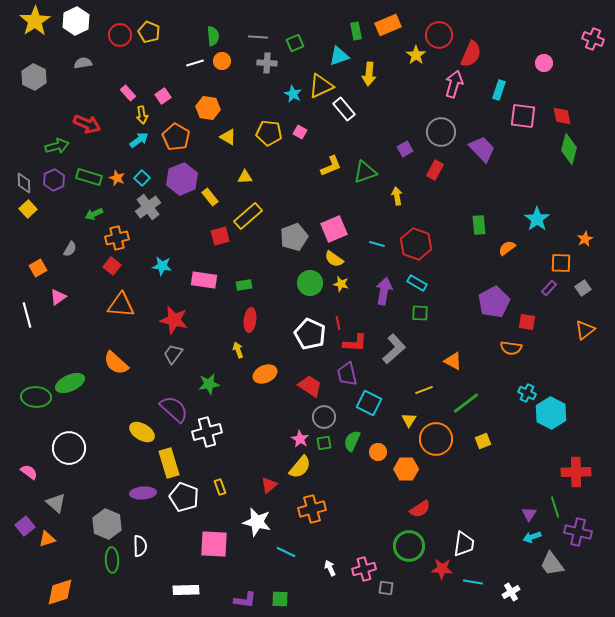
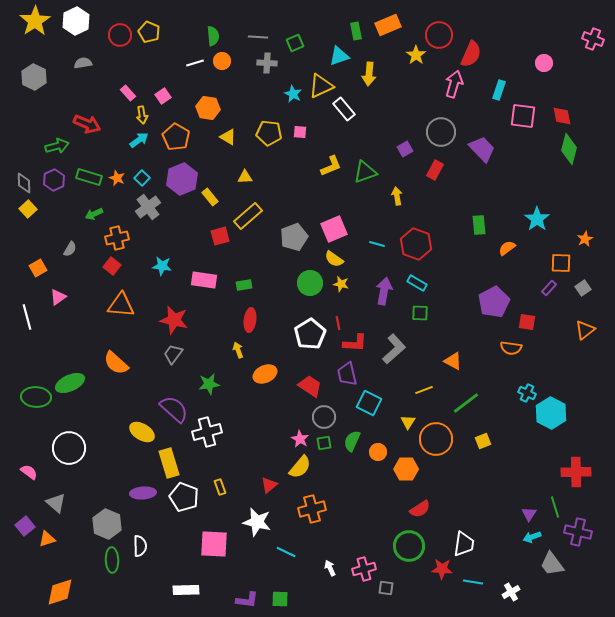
pink square at (300, 132): rotated 24 degrees counterclockwise
white line at (27, 315): moved 2 px down
white pentagon at (310, 334): rotated 16 degrees clockwise
yellow triangle at (409, 420): moved 1 px left, 2 px down
purple L-shape at (245, 600): moved 2 px right
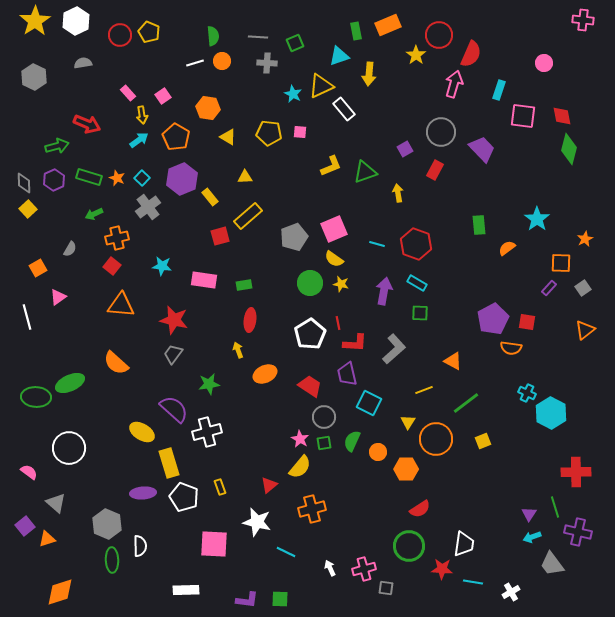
pink cross at (593, 39): moved 10 px left, 19 px up; rotated 15 degrees counterclockwise
yellow arrow at (397, 196): moved 1 px right, 3 px up
purple pentagon at (494, 302): moved 1 px left, 17 px down
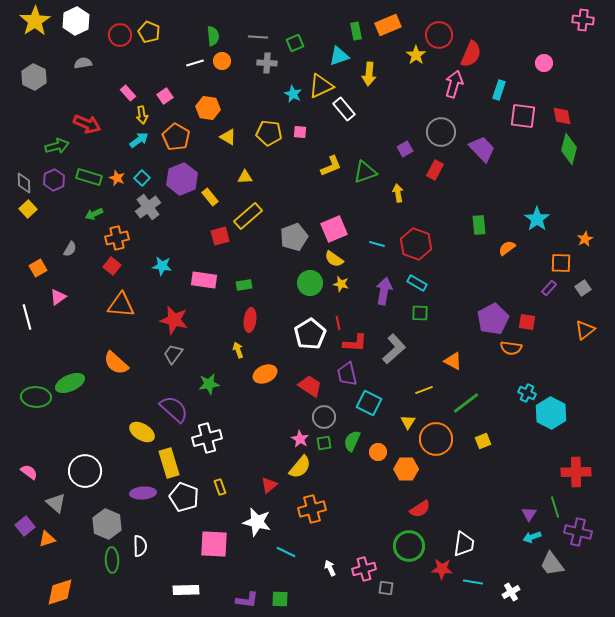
pink square at (163, 96): moved 2 px right
white cross at (207, 432): moved 6 px down
white circle at (69, 448): moved 16 px right, 23 px down
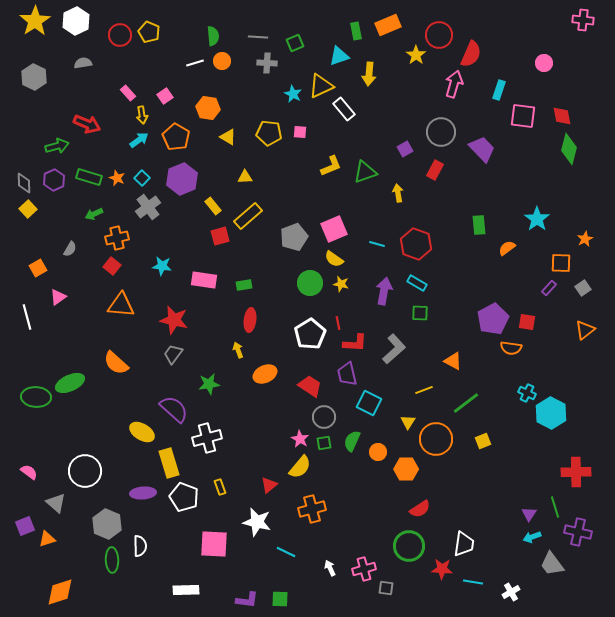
yellow rectangle at (210, 197): moved 3 px right, 9 px down
purple square at (25, 526): rotated 18 degrees clockwise
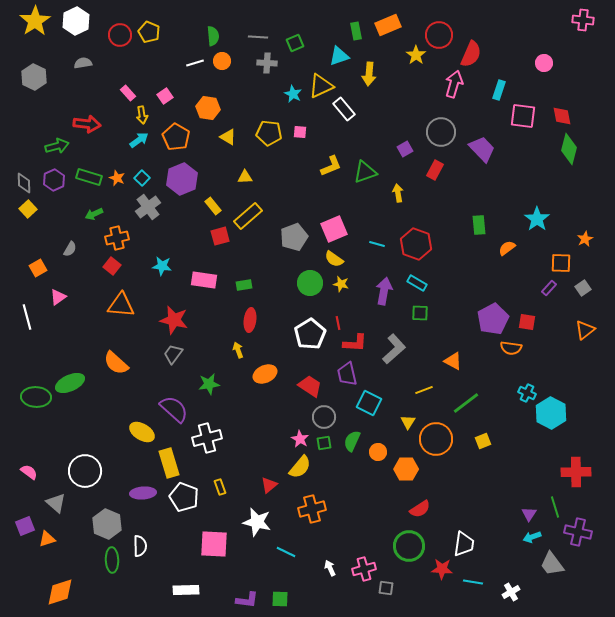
red arrow at (87, 124): rotated 16 degrees counterclockwise
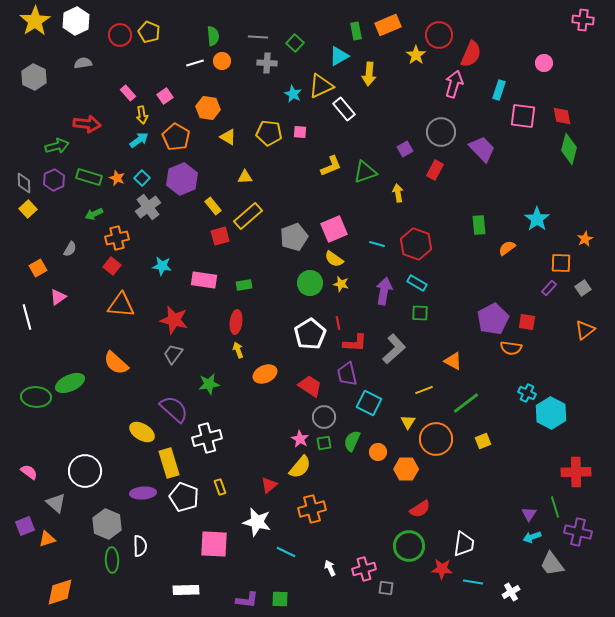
green square at (295, 43): rotated 24 degrees counterclockwise
cyan triangle at (339, 56): rotated 10 degrees counterclockwise
red ellipse at (250, 320): moved 14 px left, 2 px down
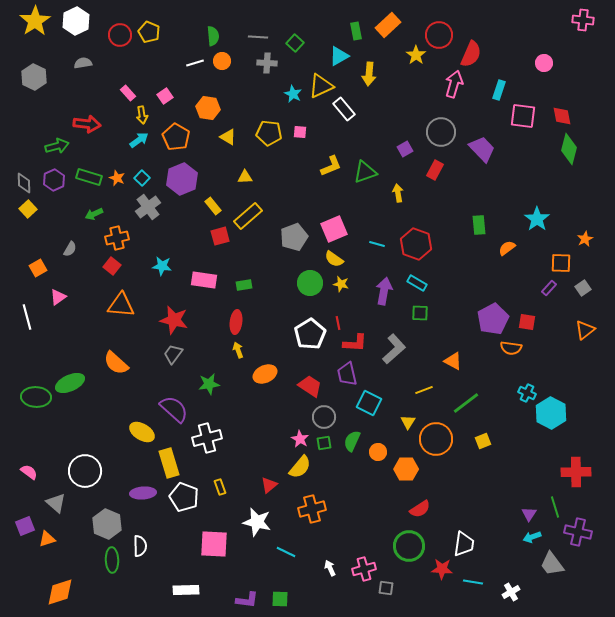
orange rectangle at (388, 25): rotated 20 degrees counterclockwise
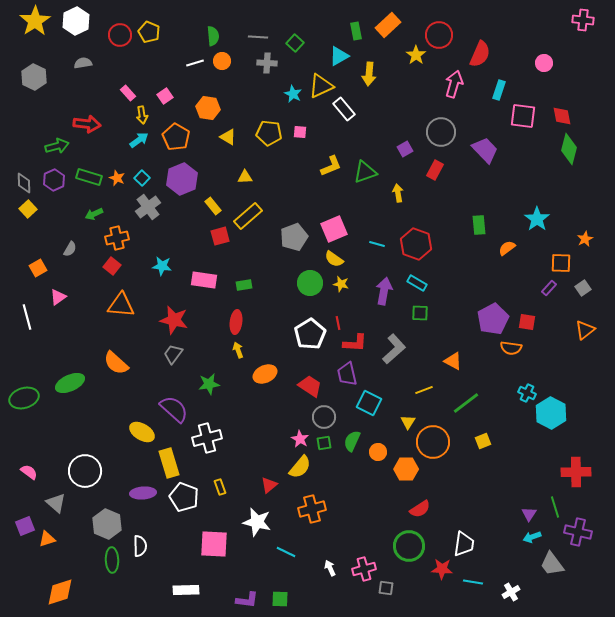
red semicircle at (471, 54): moved 9 px right
purple trapezoid at (482, 149): moved 3 px right, 1 px down
green ellipse at (36, 397): moved 12 px left, 1 px down; rotated 20 degrees counterclockwise
orange circle at (436, 439): moved 3 px left, 3 px down
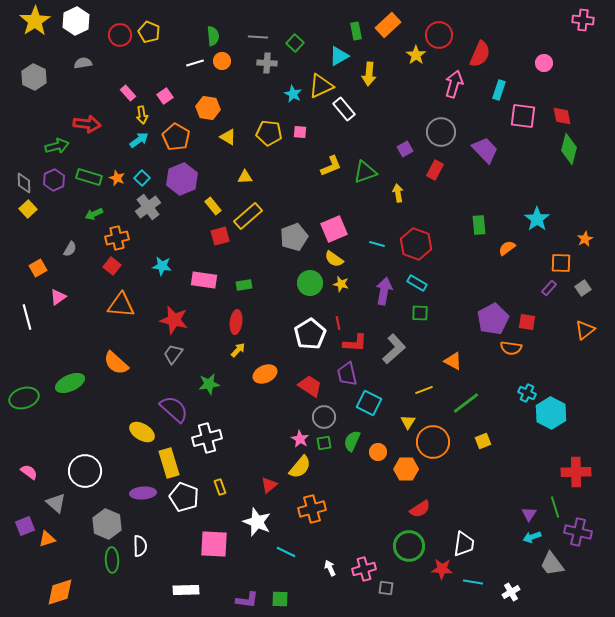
yellow arrow at (238, 350): rotated 63 degrees clockwise
white star at (257, 522): rotated 8 degrees clockwise
